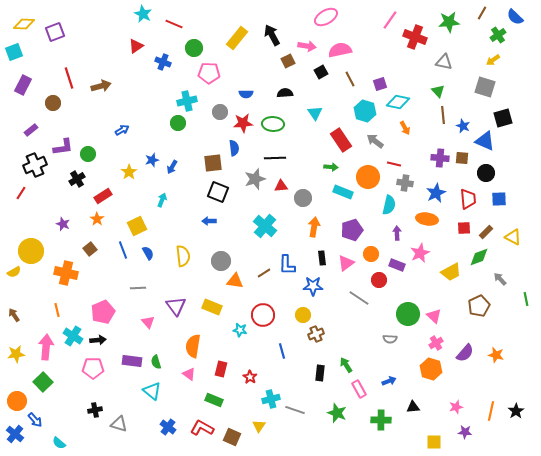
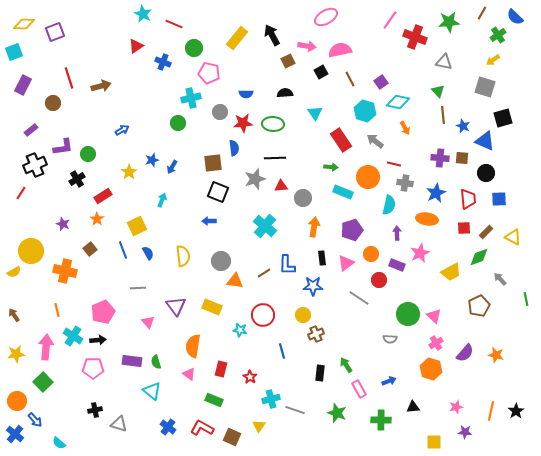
pink pentagon at (209, 73): rotated 10 degrees clockwise
purple square at (380, 84): moved 1 px right, 2 px up; rotated 16 degrees counterclockwise
cyan cross at (187, 101): moved 4 px right, 3 px up
orange cross at (66, 273): moved 1 px left, 2 px up
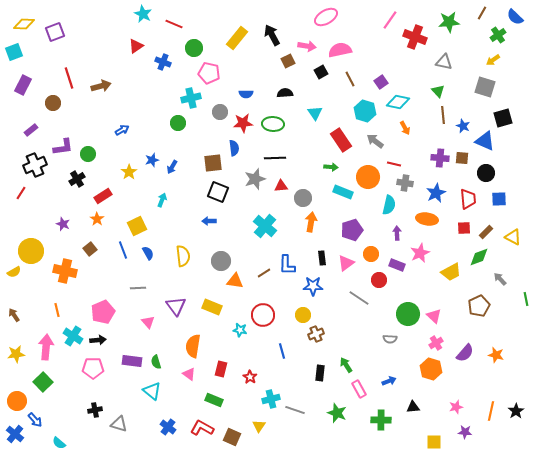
orange arrow at (314, 227): moved 3 px left, 5 px up
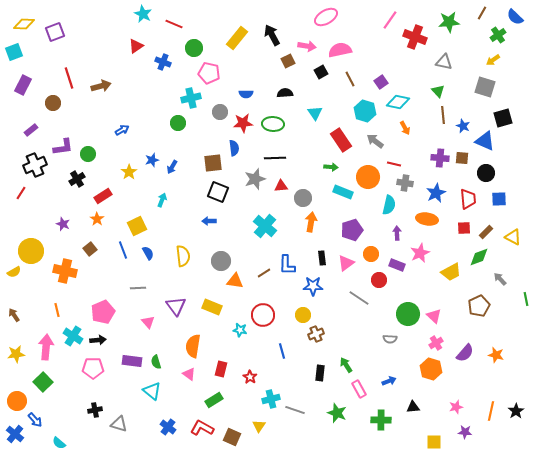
green rectangle at (214, 400): rotated 54 degrees counterclockwise
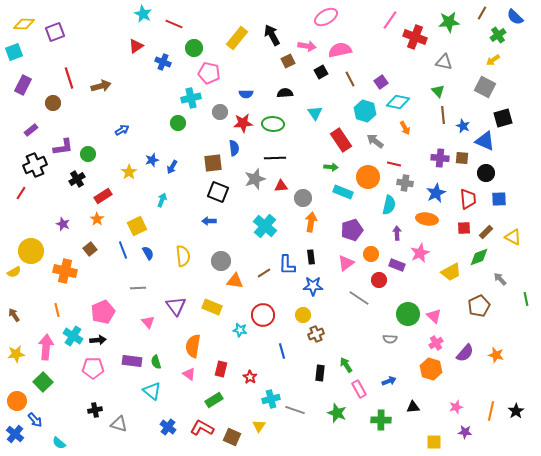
gray square at (485, 87): rotated 10 degrees clockwise
black rectangle at (322, 258): moved 11 px left, 1 px up
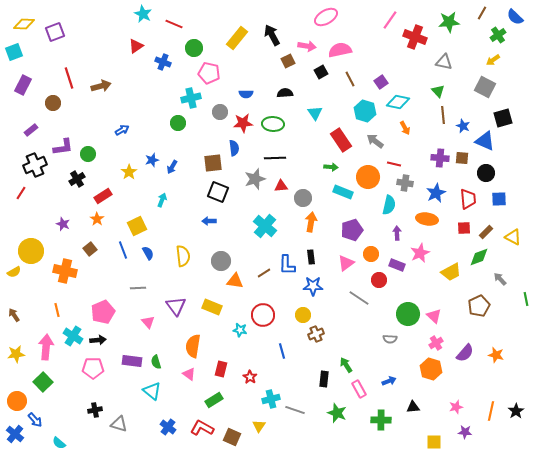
black rectangle at (320, 373): moved 4 px right, 6 px down
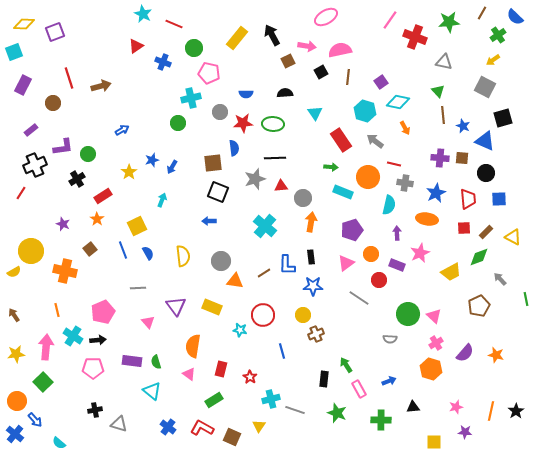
brown line at (350, 79): moved 2 px left, 2 px up; rotated 35 degrees clockwise
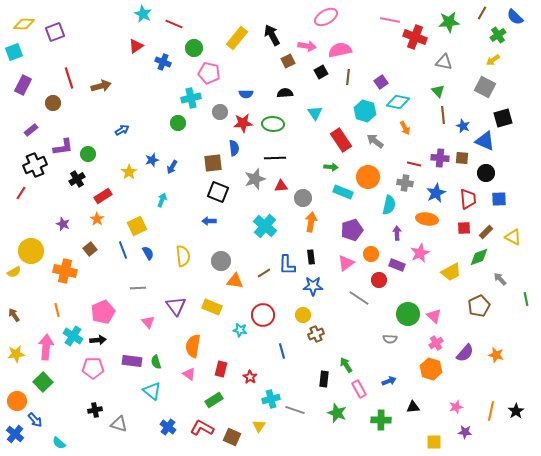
pink line at (390, 20): rotated 66 degrees clockwise
red line at (394, 164): moved 20 px right
